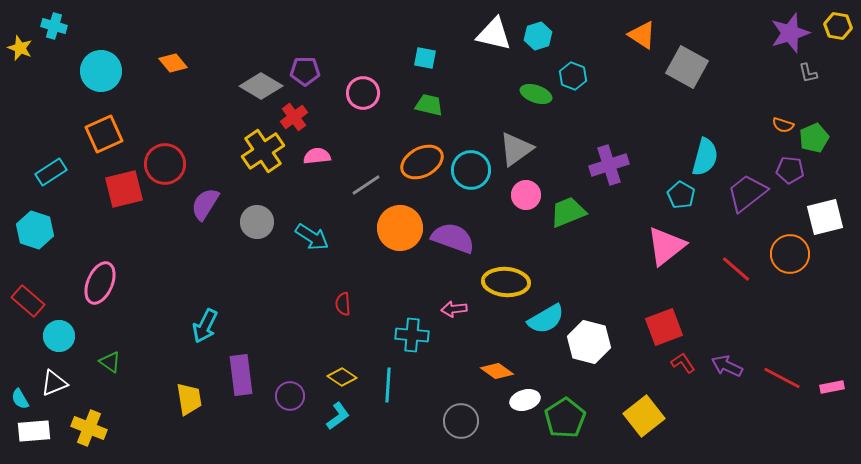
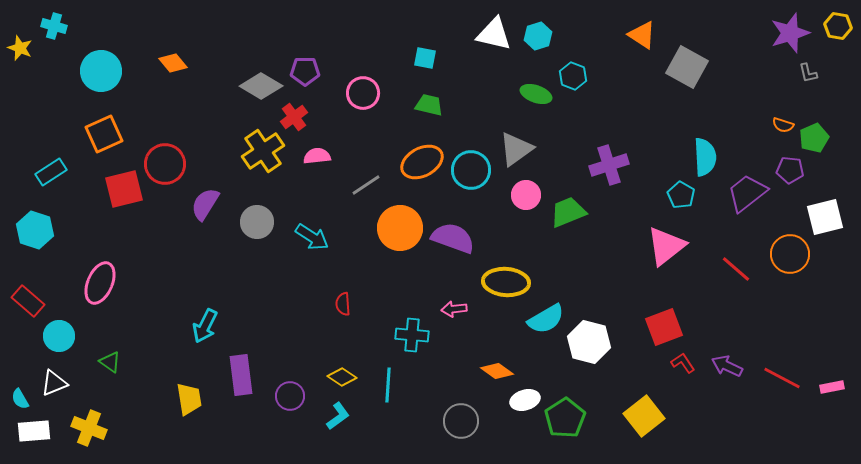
cyan semicircle at (705, 157): rotated 18 degrees counterclockwise
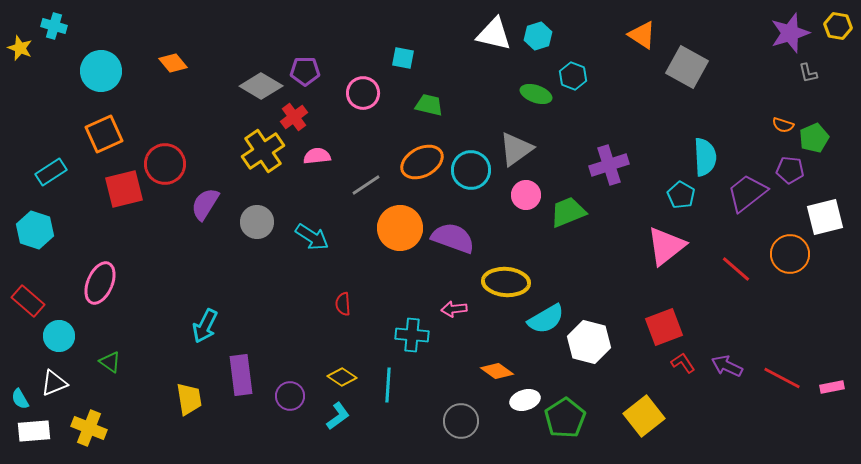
cyan square at (425, 58): moved 22 px left
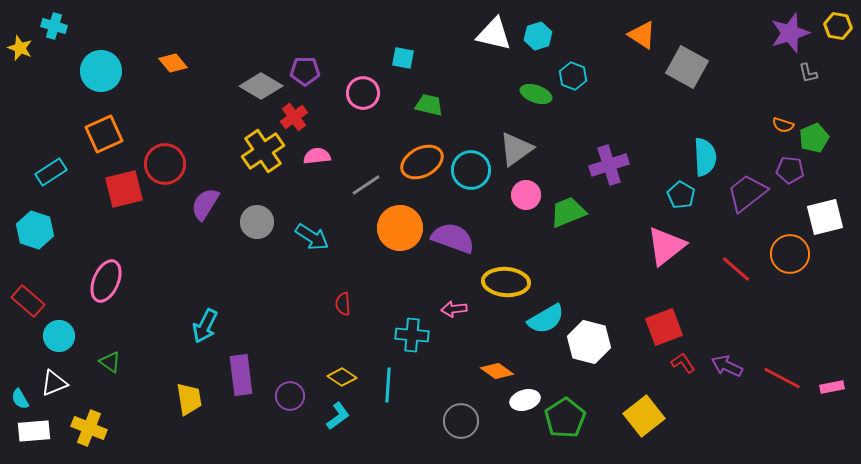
pink ellipse at (100, 283): moved 6 px right, 2 px up
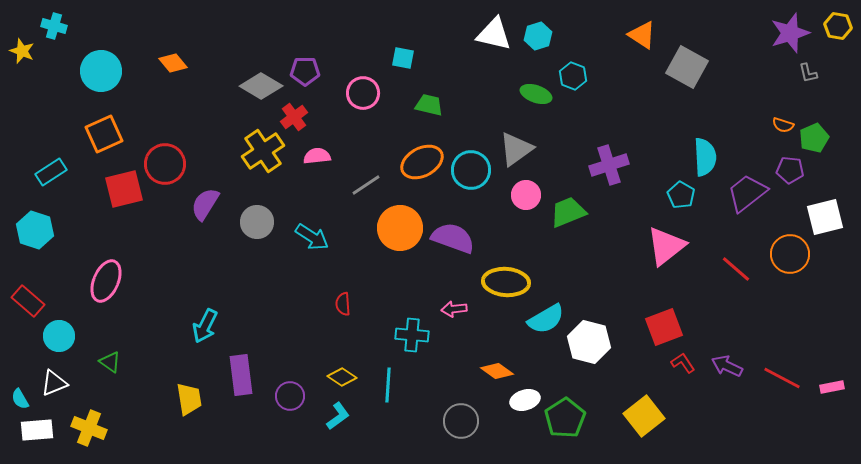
yellow star at (20, 48): moved 2 px right, 3 px down
white rectangle at (34, 431): moved 3 px right, 1 px up
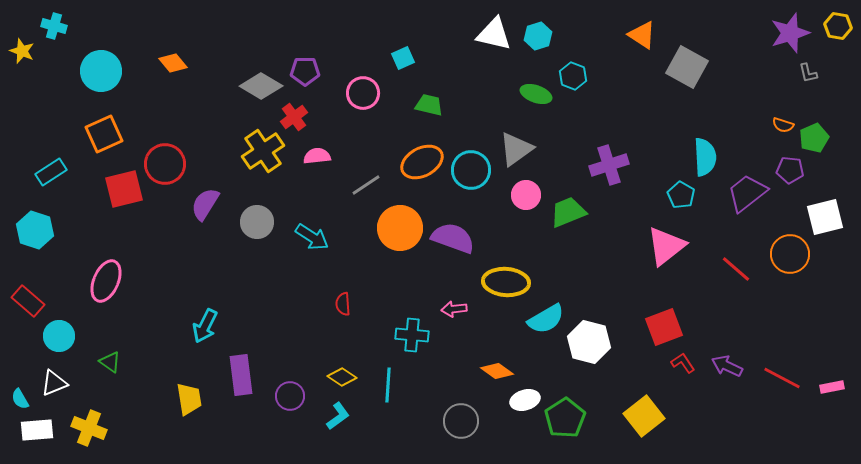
cyan square at (403, 58): rotated 35 degrees counterclockwise
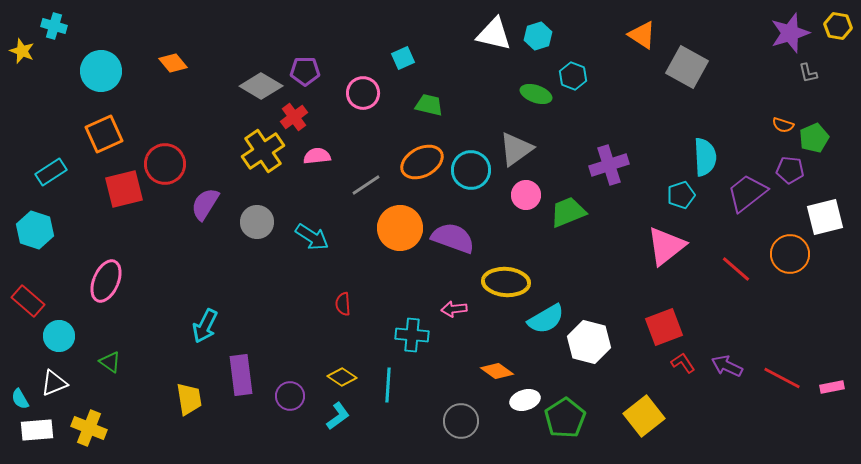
cyan pentagon at (681, 195): rotated 24 degrees clockwise
